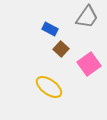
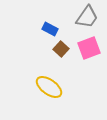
pink square: moved 16 px up; rotated 15 degrees clockwise
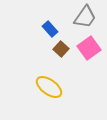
gray trapezoid: moved 2 px left
blue rectangle: rotated 21 degrees clockwise
pink square: rotated 15 degrees counterclockwise
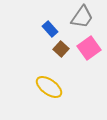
gray trapezoid: moved 3 px left
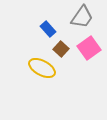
blue rectangle: moved 2 px left
yellow ellipse: moved 7 px left, 19 px up; rotated 8 degrees counterclockwise
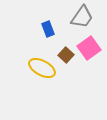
blue rectangle: rotated 21 degrees clockwise
brown square: moved 5 px right, 6 px down
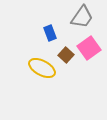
blue rectangle: moved 2 px right, 4 px down
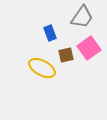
brown square: rotated 35 degrees clockwise
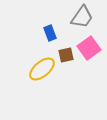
yellow ellipse: moved 1 px down; rotated 68 degrees counterclockwise
